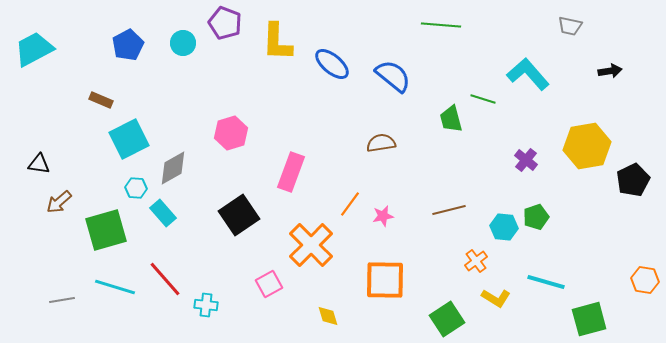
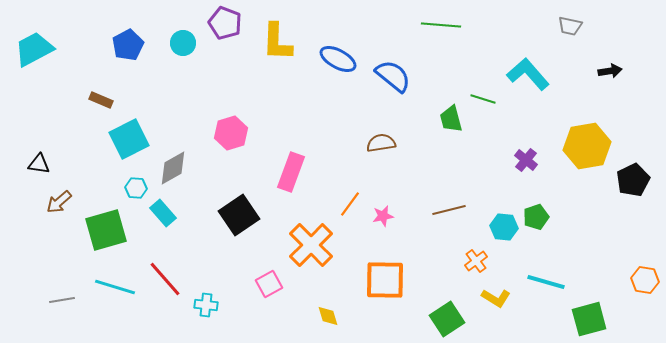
blue ellipse at (332, 64): moved 6 px right, 5 px up; rotated 12 degrees counterclockwise
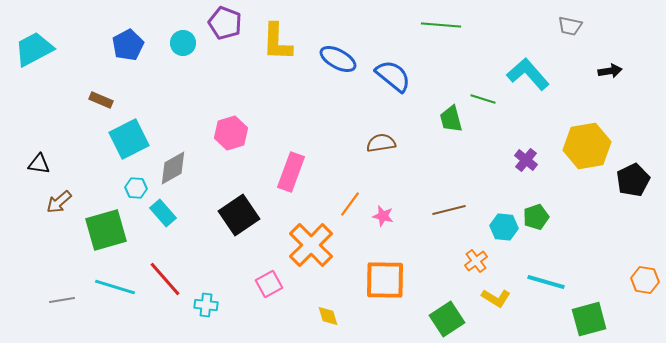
pink star at (383, 216): rotated 25 degrees clockwise
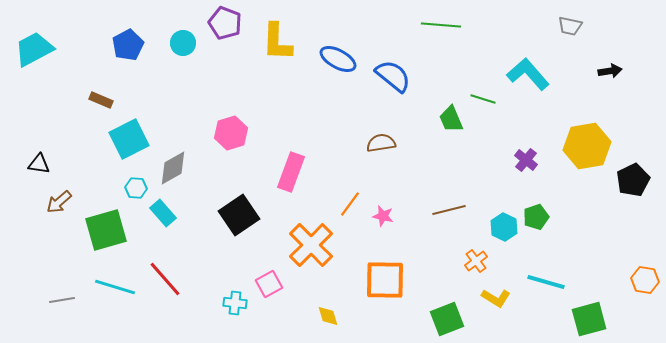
green trapezoid at (451, 119): rotated 8 degrees counterclockwise
cyan hexagon at (504, 227): rotated 20 degrees clockwise
cyan cross at (206, 305): moved 29 px right, 2 px up
green square at (447, 319): rotated 12 degrees clockwise
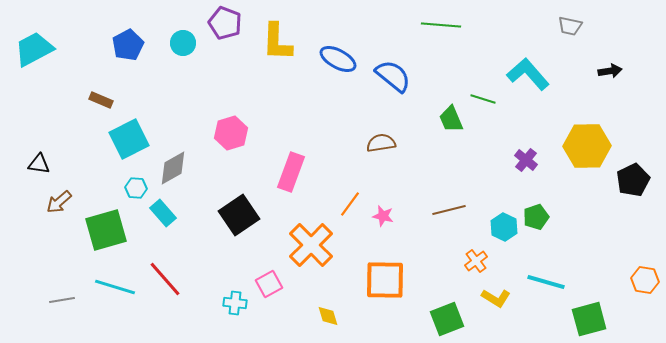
yellow hexagon at (587, 146): rotated 9 degrees clockwise
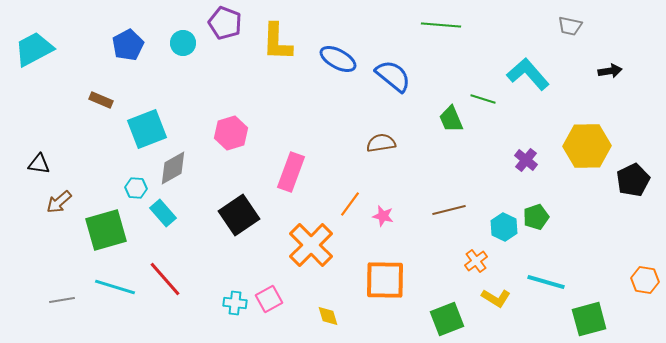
cyan square at (129, 139): moved 18 px right, 10 px up; rotated 6 degrees clockwise
pink square at (269, 284): moved 15 px down
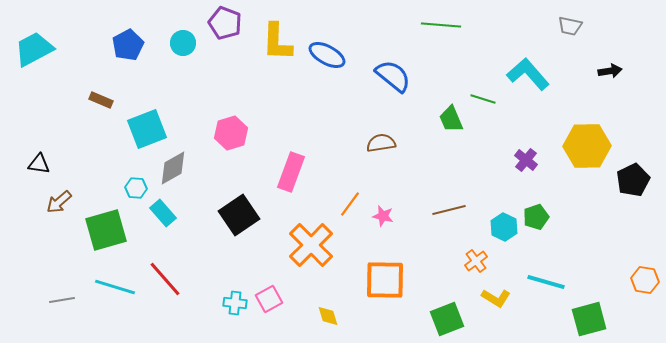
blue ellipse at (338, 59): moved 11 px left, 4 px up
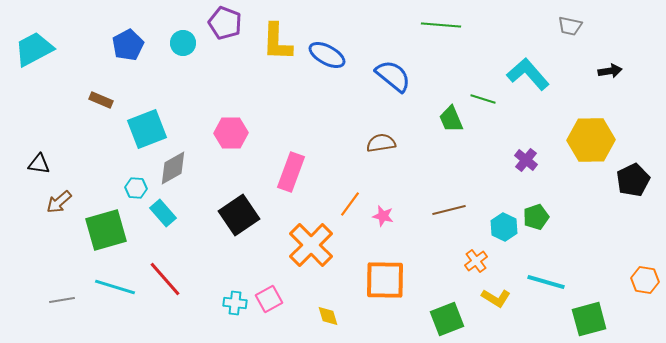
pink hexagon at (231, 133): rotated 16 degrees clockwise
yellow hexagon at (587, 146): moved 4 px right, 6 px up
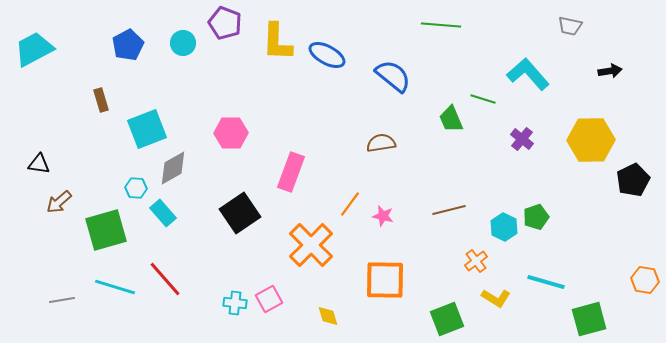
brown rectangle at (101, 100): rotated 50 degrees clockwise
purple cross at (526, 160): moved 4 px left, 21 px up
black square at (239, 215): moved 1 px right, 2 px up
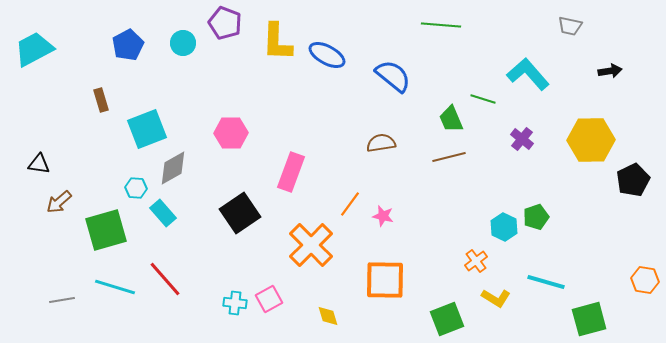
brown line at (449, 210): moved 53 px up
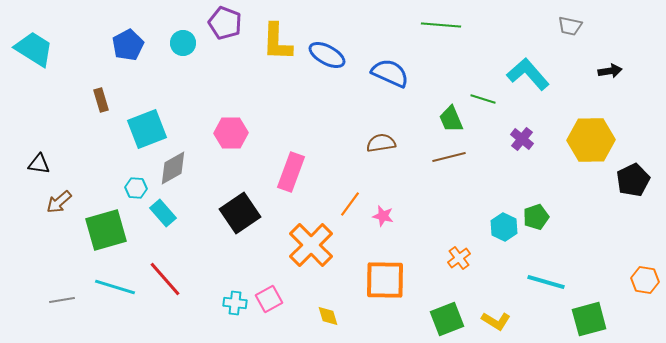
cyan trapezoid at (34, 49): rotated 60 degrees clockwise
blue semicircle at (393, 76): moved 3 px left, 3 px up; rotated 15 degrees counterclockwise
orange cross at (476, 261): moved 17 px left, 3 px up
yellow L-shape at (496, 298): moved 23 px down
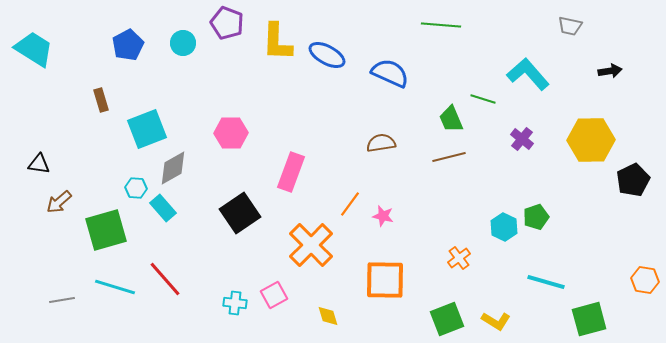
purple pentagon at (225, 23): moved 2 px right
cyan rectangle at (163, 213): moved 5 px up
pink square at (269, 299): moved 5 px right, 4 px up
